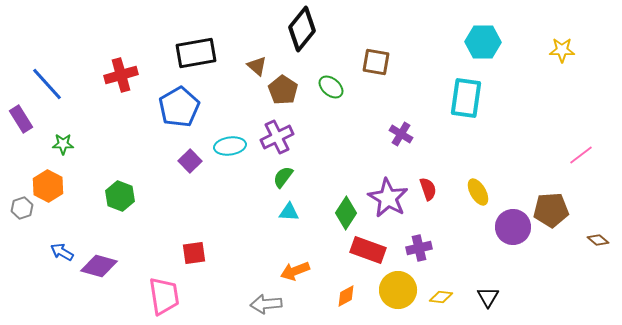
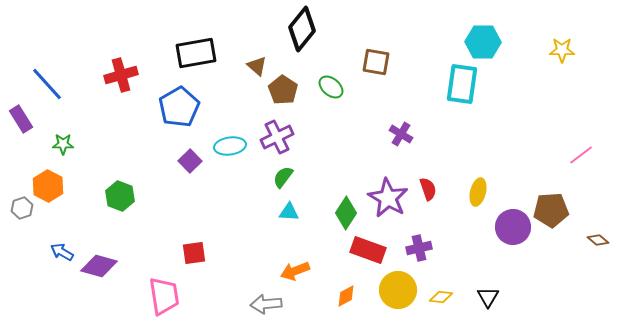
cyan rectangle at (466, 98): moved 4 px left, 14 px up
yellow ellipse at (478, 192): rotated 44 degrees clockwise
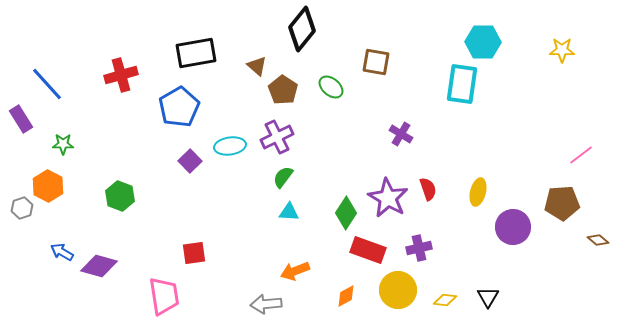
brown pentagon at (551, 210): moved 11 px right, 7 px up
yellow diamond at (441, 297): moved 4 px right, 3 px down
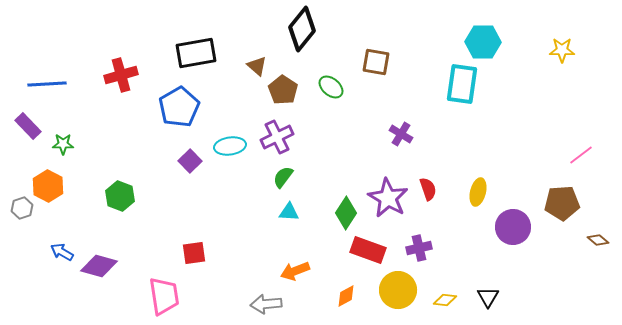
blue line at (47, 84): rotated 51 degrees counterclockwise
purple rectangle at (21, 119): moved 7 px right, 7 px down; rotated 12 degrees counterclockwise
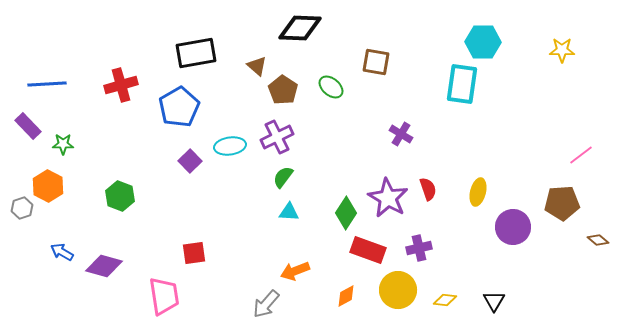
black diamond at (302, 29): moved 2 px left, 1 px up; rotated 54 degrees clockwise
red cross at (121, 75): moved 10 px down
purple diamond at (99, 266): moved 5 px right
black triangle at (488, 297): moved 6 px right, 4 px down
gray arrow at (266, 304): rotated 44 degrees counterclockwise
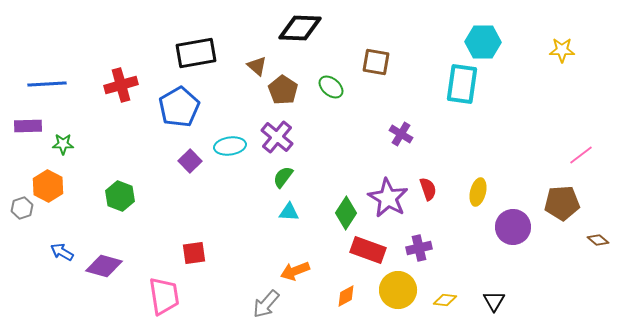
purple rectangle at (28, 126): rotated 48 degrees counterclockwise
purple cross at (277, 137): rotated 24 degrees counterclockwise
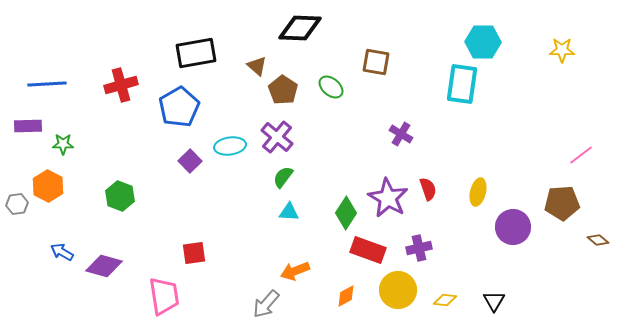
gray hexagon at (22, 208): moved 5 px left, 4 px up; rotated 10 degrees clockwise
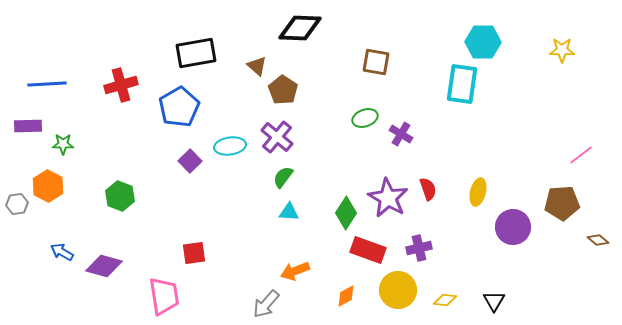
green ellipse at (331, 87): moved 34 px right, 31 px down; rotated 60 degrees counterclockwise
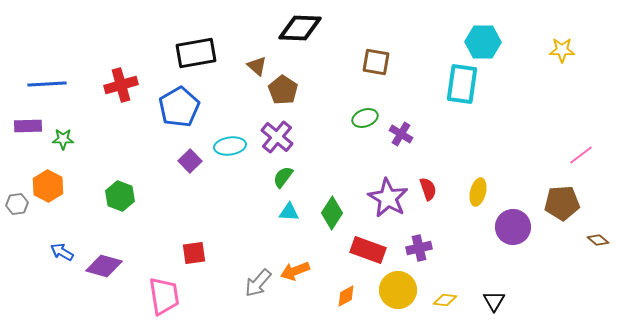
green star at (63, 144): moved 5 px up
green diamond at (346, 213): moved 14 px left
gray arrow at (266, 304): moved 8 px left, 21 px up
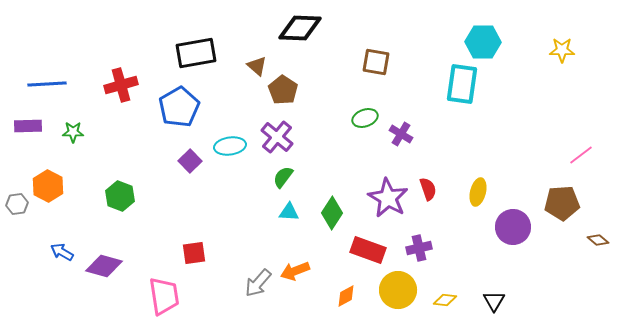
green star at (63, 139): moved 10 px right, 7 px up
